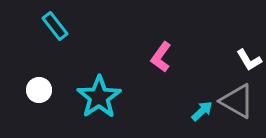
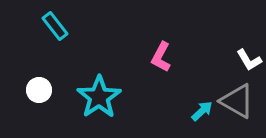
pink L-shape: rotated 8 degrees counterclockwise
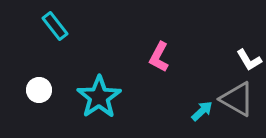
pink L-shape: moved 2 px left
gray triangle: moved 2 px up
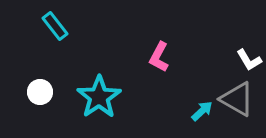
white circle: moved 1 px right, 2 px down
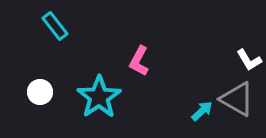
pink L-shape: moved 20 px left, 4 px down
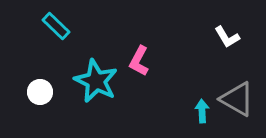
cyan rectangle: moved 1 px right; rotated 8 degrees counterclockwise
white L-shape: moved 22 px left, 23 px up
cyan star: moved 3 px left, 16 px up; rotated 12 degrees counterclockwise
cyan arrow: rotated 50 degrees counterclockwise
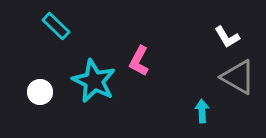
cyan star: moved 2 px left
gray triangle: moved 1 px right, 22 px up
